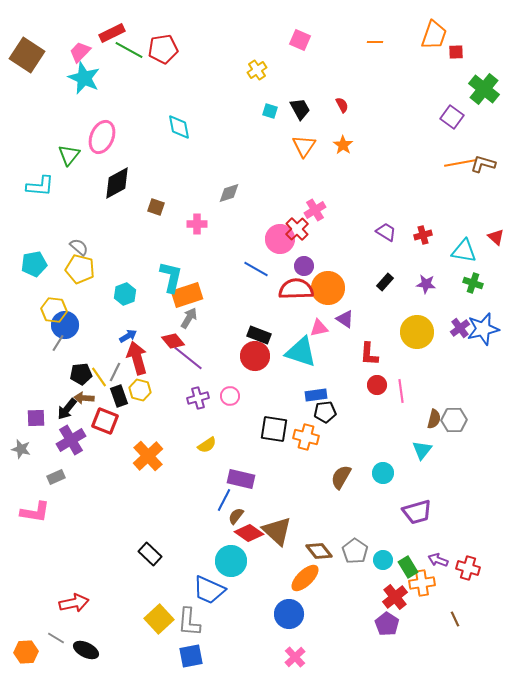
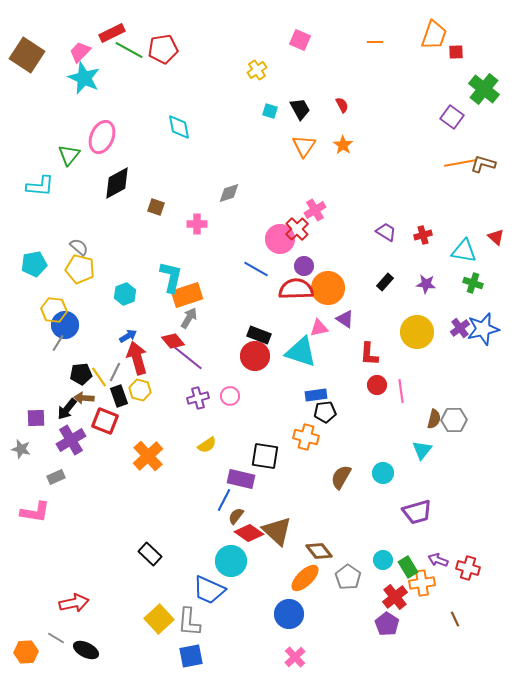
black square at (274, 429): moved 9 px left, 27 px down
gray pentagon at (355, 551): moved 7 px left, 26 px down
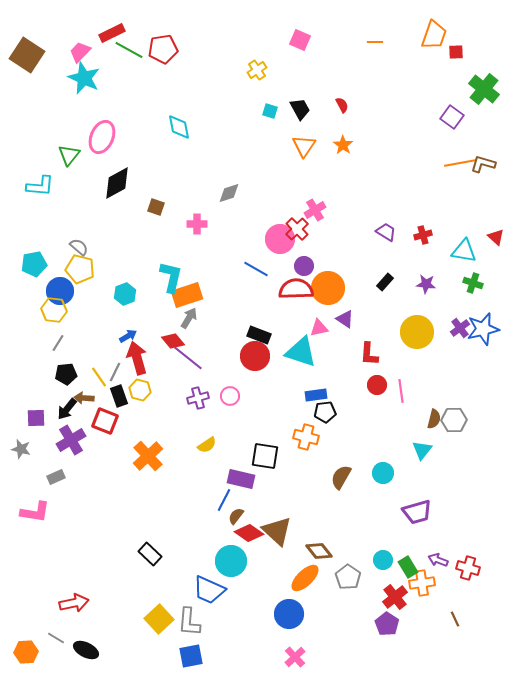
blue circle at (65, 325): moved 5 px left, 34 px up
black pentagon at (81, 374): moved 15 px left
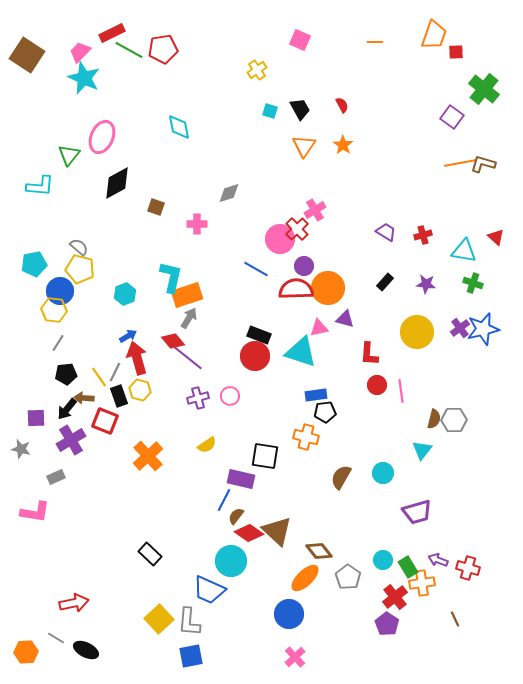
purple triangle at (345, 319): rotated 18 degrees counterclockwise
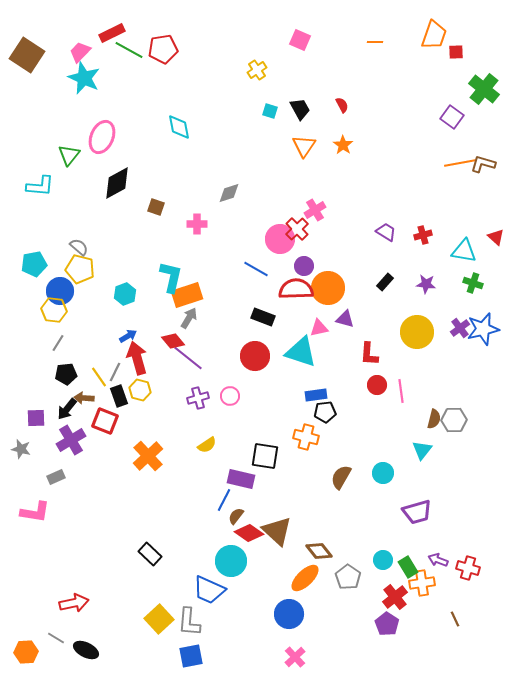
black rectangle at (259, 335): moved 4 px right, 18 px up
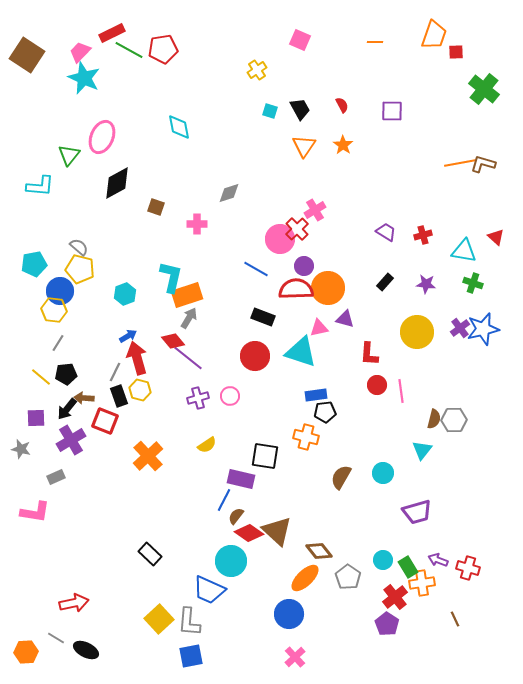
purple square at (452, 117): moved 60 px left, 6 px up; rotated 35 degrees counterclockwise
yellow line at (99, 377): moved 58 px left; rotated 15 degrees counterclockwise
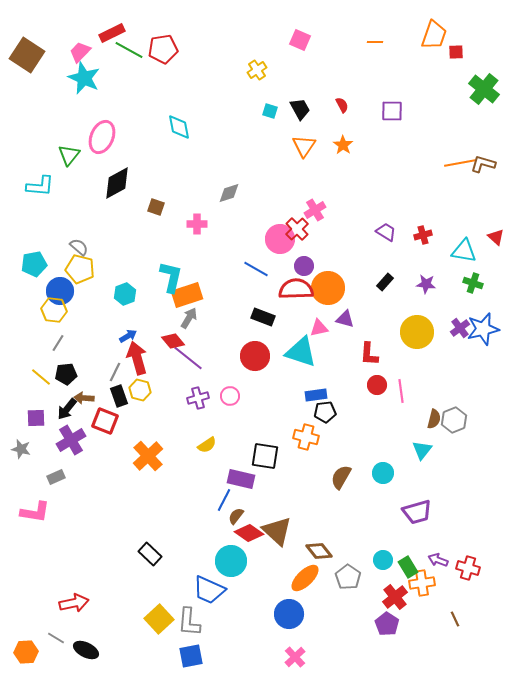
gray hexagon at (454, 420): rotated 20 degrees counterclockwise
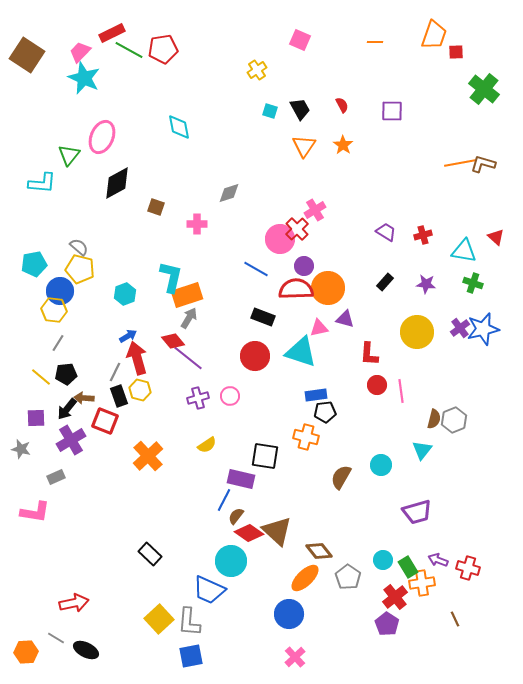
cyan L-shape at (40, 186): moved 2 px right, 3 px up
cyan circle at (383, 473): moved 2 px left, 8 px up
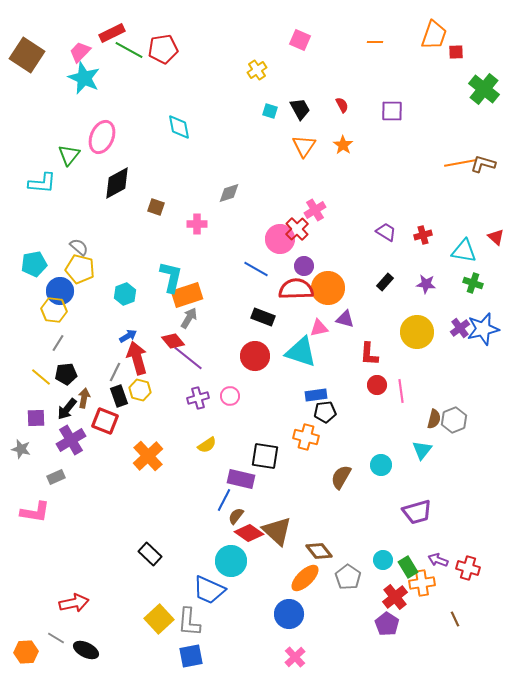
brown arrow at (84, 398): rotated 96 degrees clockwise
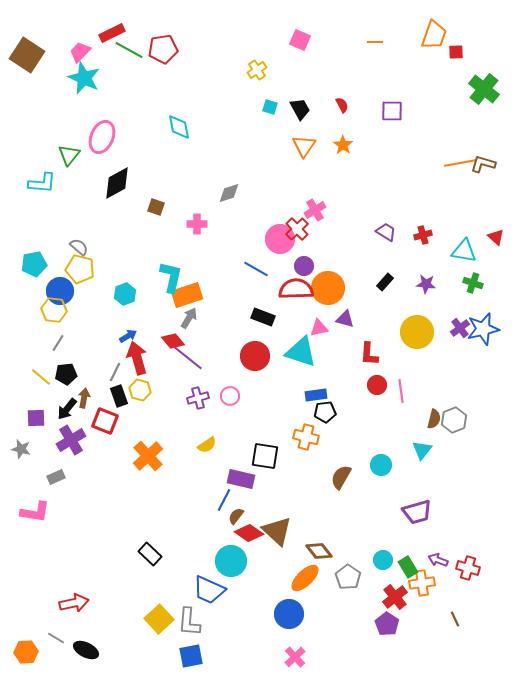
cyan square at (270, 111): moved 4 px up
